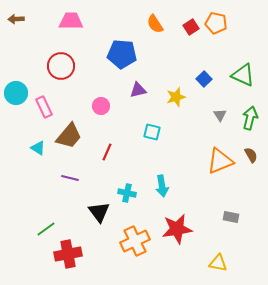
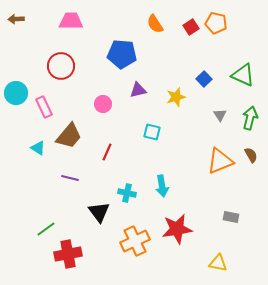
pink circle: moved 2 px right, 2 px up
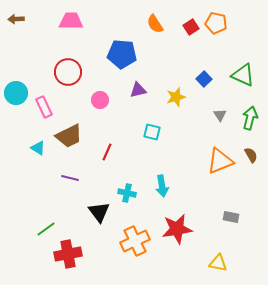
red circle: moved 7 px right, 6 px down
pink circle: moved 3 px left, 4 px up
brown trapezoid: rotated 24 degrees clockwise
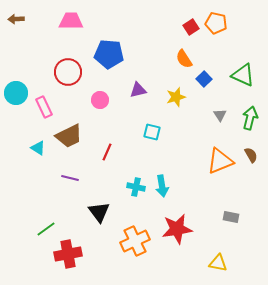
orange semicircle: moved 29 px right, 35 px down
blue pentagon: moved 13 px left
cyan cross: moved 9 px right, 6 px up
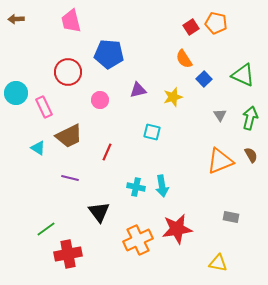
pink trapezoid: rotated 105 degrees counterclockwise
yellow star: moved 3 px left
orange cross: moved 3 px right, 1 px up
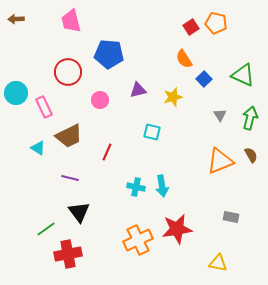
black triangle: moved 20 px left
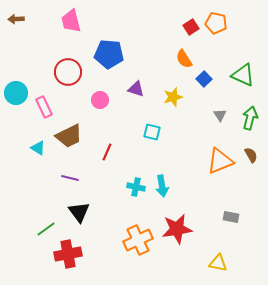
purple triangle: moved 2 px left, 1 px up; rotated 30 degrees clockwise
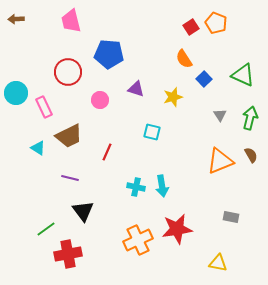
orange pentagon: rotated 10 degrees clockwise
black triangle: moved 4 px right, 1 px up
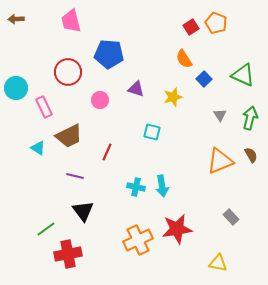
cyan circle: moved 5 px up
purple line: moved 5 px right, 2 px up
gray rectangle: rotated 35 degrees clockwise
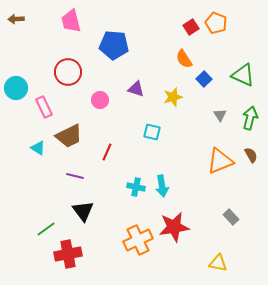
blue pentagon: moved 5 px right, 9 px up
red star: moved 3 px left, 2 px up
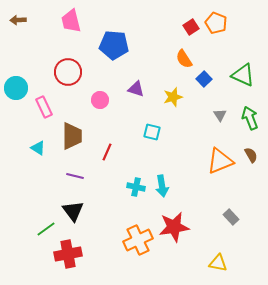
brown arrow: moved 2 px right, 1 px down
green arrow: rotated 35 degrees counterclockwise
brown trapezoid: moved 3 px right; rotated 64 degrees counterclockwise
black triangle: moved 10 px left
